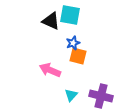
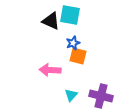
pink arrow: rotated 20 degrees counterclockwise
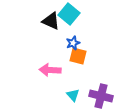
cyan square: moved 1 px left, 1 px up; rotated 30 degrees clockwise
cyan triangle: moved 2 px right; rotated 24 degrees counterclockwise
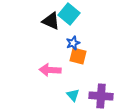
purple cross: rotated 10 degrees counterclockwise
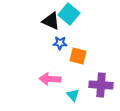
blue star: moved 13 px left; rotated 24 degrees clockwise
pink arrow: moved 9 px down
purple cross: moved 11 px up
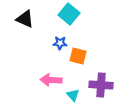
black triangle: moved 26 px left, 2 px up
pink arrow: moved 1 px right, 1 px down
